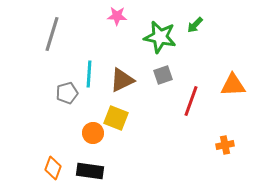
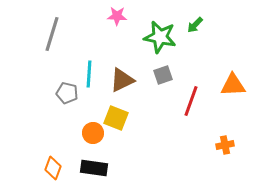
gray pentagon: rotated 30 degrees clockwise
black rectangle: moved 4 px right, 3 px up
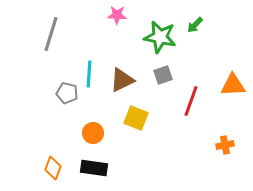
pink star: moved 1 px up
gray line: moved 1 px left
yellow square: moved 20 px right
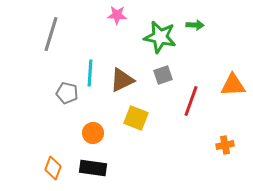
green arrow: rotated 132 degrees counterclockwise
cyan line: moved 1 px right, 1 px up
black rectangle: moved 1 px left
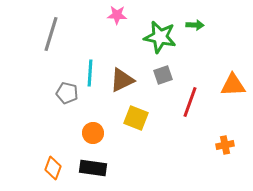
red line: moved 1 px left, 1 px down
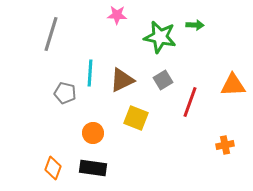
gray square: moved 5 px down; rotated 12 degrees counterclockwise
gray pentagon: moved 2 px left
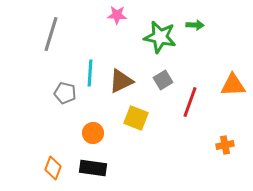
brown triangle: moved 1 px left, 1 px down
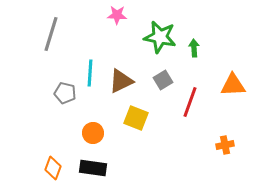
green arrow: moved 1 px left, 23 px down; rotated 96 degrees counterclockwise
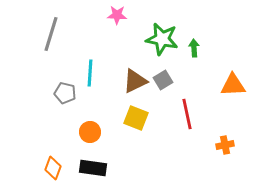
green star: moved 2 px right, 2 px down
brown triangle: moved 14 px right
red line: moved 3 px left, 12 px down; rotated 32 degrees counterclockwise
orange circle: moved 3 px left, 1 px up
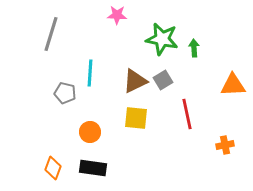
yellow square: rotated 15 degrees counterclockwise
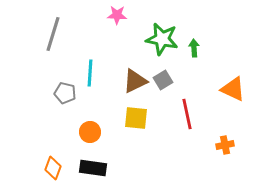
gray line: moved 2 px right
orange triangle: moved 4 px down; rotated 28 degrees clockwise
